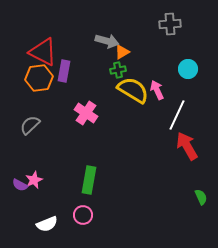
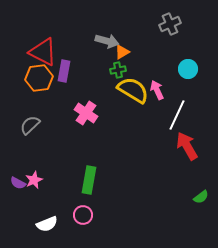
gray cross: rotated 20 degrees counterclockwise
purple semicircle: moved 2 px left, 2 px up
green semicircle: rotated 77 degrees clockwise
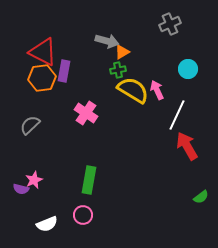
orange hexagon: moved 3 px right
purple semicircle: moved 3 px right, 6 px down; rotated 14 degrees counterclockwise
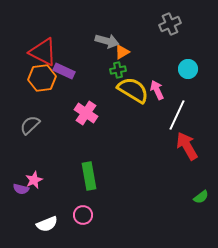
purple rectangle: rotated 75 degrees counterclockwise
green rectangle: moved 4 px up; rotated 20 degrees counterclockwise
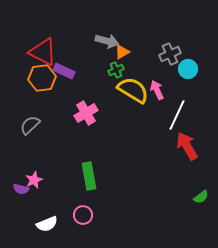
gray cross: moved 30 px down
green cross: moved 2 px left; rotated 14 degrees counterclockwise
pink cross: rotated 25 degrees clockwise
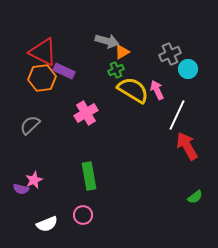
green semicircle: moved 6 px left
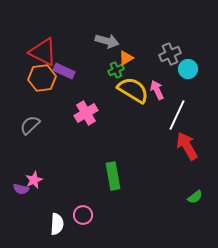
orange triangle: moved 4 px right, 6 px down
green rectangle: moved 24 px right
white semicircle: moved 10 px right; rotated 65 degrees counterclockwise
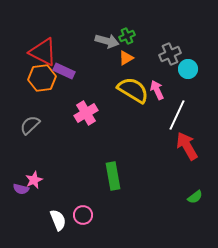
green cross: moved 11 px right, 34 px up
white semicircle: moved 1 px right, 4 px up; rotated 25 degrees counterclockwise
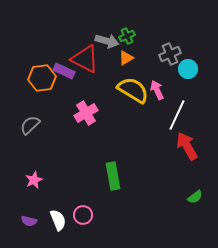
red triangle: moved 42 px right, 7 px down
purple semicircle: moved 8 px right, 32 px down
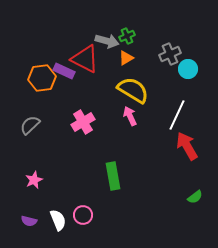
pink arrow: moved 27 px left, 26 px down
pink cross: moved 3 px left, 9 px down
